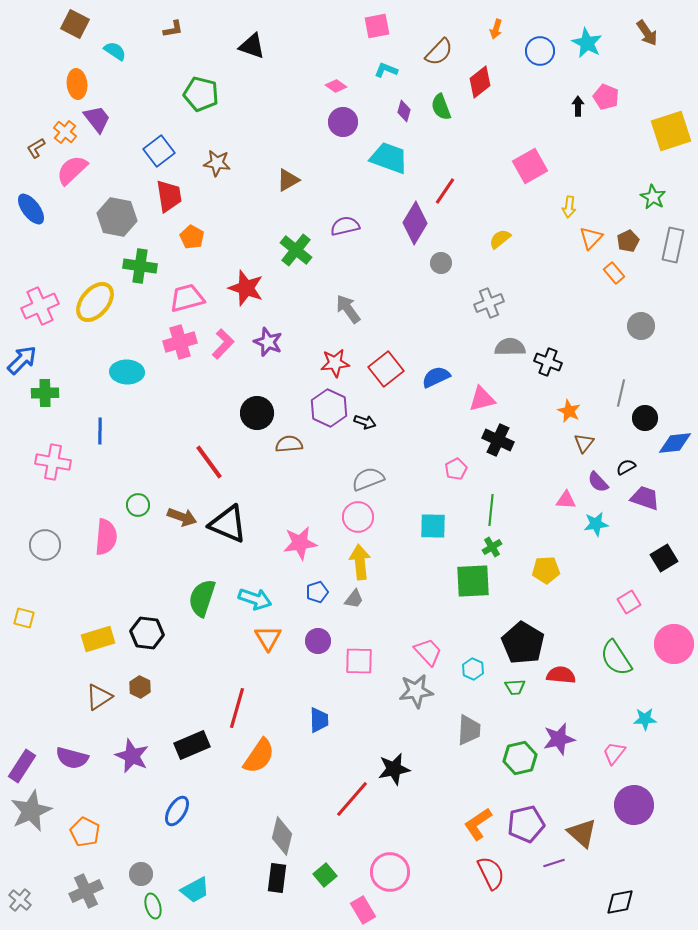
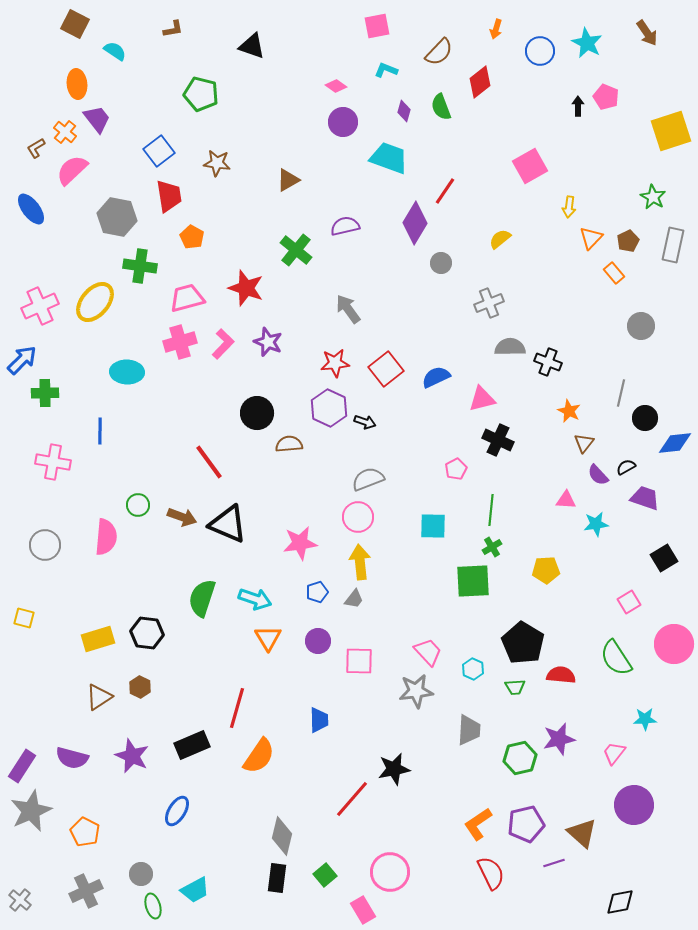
purple semicircle at (598, 482): moved 7 px up
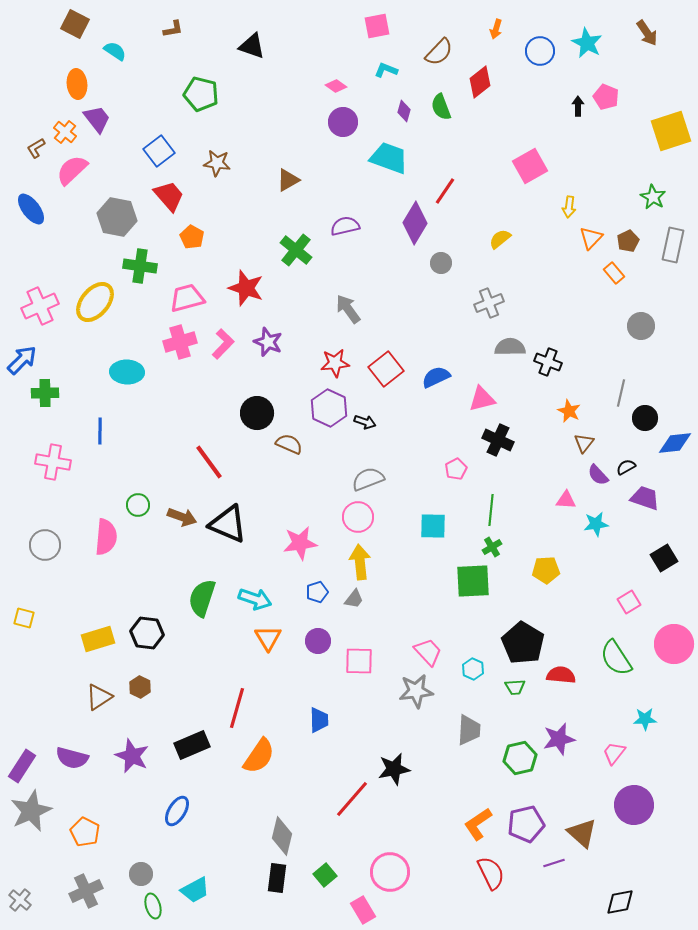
red trapezoid at (169, 196): rotated 32 degrees counterclockwise
brown semicircle at (289, 444): rotated 28 degrees clockwise
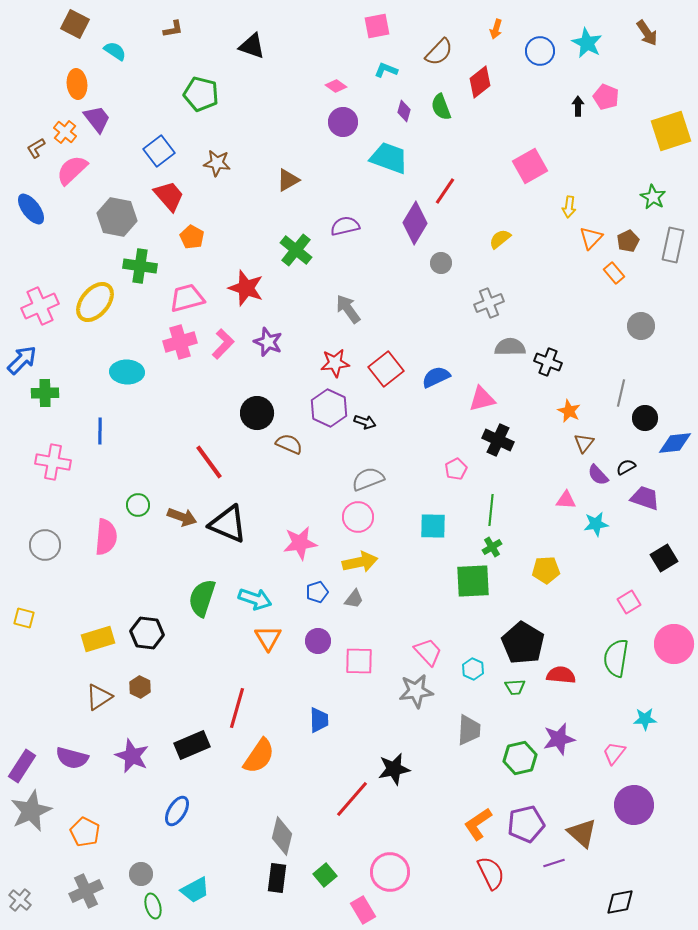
yellow arrow at (360, 562): rotated 84 degrees clockwise
green semicircle at (616, 658): rotated 42 degrees clockwise
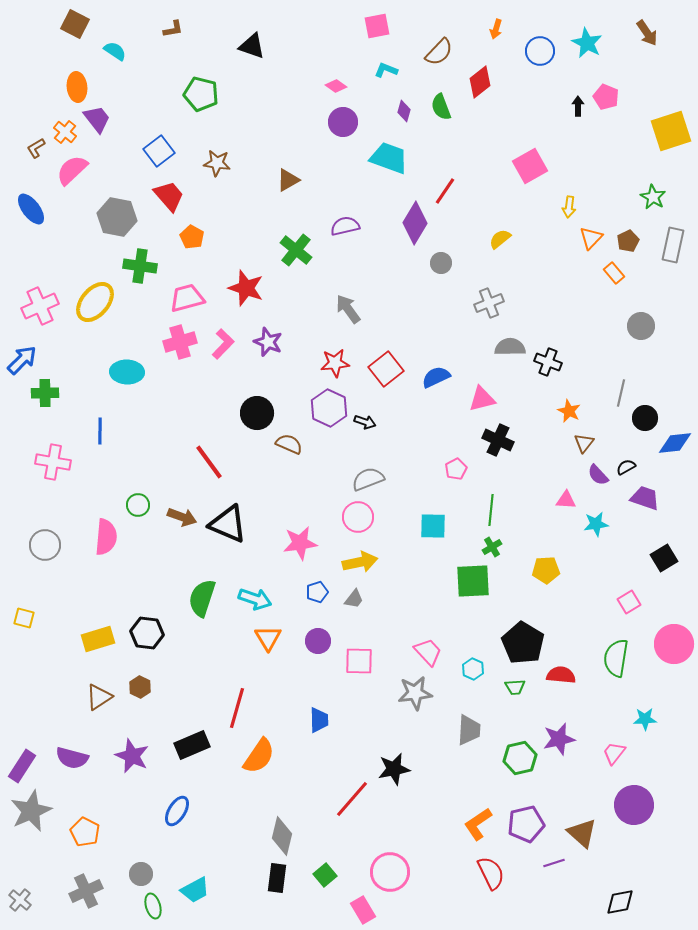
orange ellipse at (77, 84): moved 3 px down
gray star at (416, 691): moved 1 px left, 2 px down
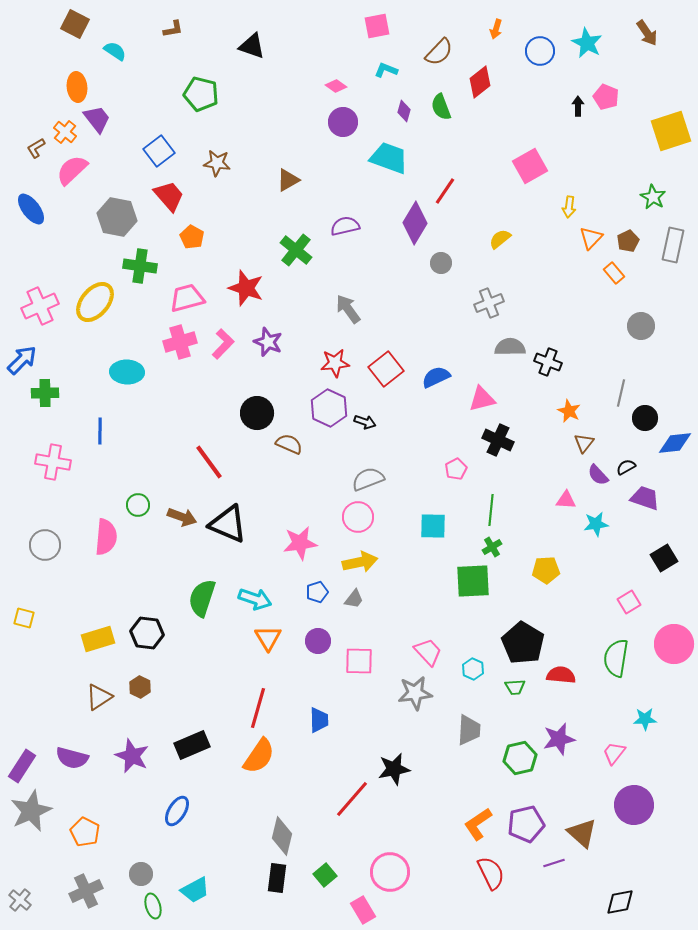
red line at (237, 708): moved 21 px right
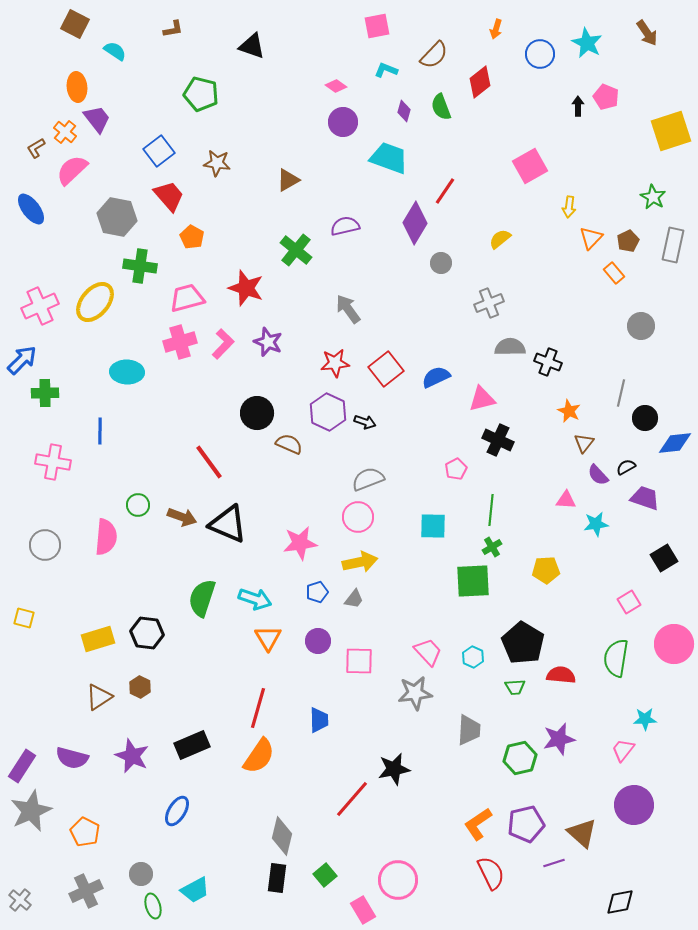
blue circle at (540, 51): moved 3 px down
brown semicircle at (439, 52): moved 5 px left, 3 px down
purple hexagon at (329, 408): moved 1 px left, 4 px down
cyan hexagon at (473, 669): moved 12 px up
pink trapezoid at (614, 753): moved 9 px right, 3 px up
pink circle at (390, 872): moved 8 px right, 8 px down
